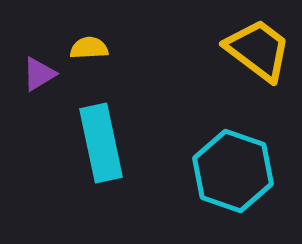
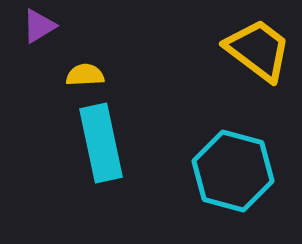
yellow semicircle: moved 4 px left, 27 px down
purple triangle: moved 48 px up
cyan hexagon: rotated 4 degrees counterclockwise
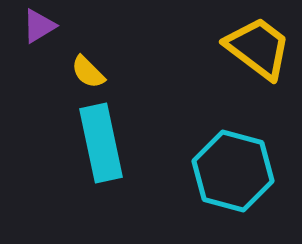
yellow trapezoid: moved 2 px up
yellow semicircle: moved 3 px right, 3 px up; rotated 132 degrees counterclockwise
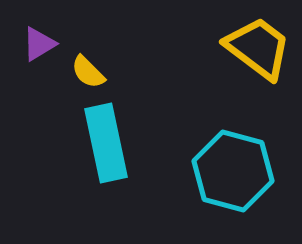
purple triangle: moved 18 px down
cyan rectangle: moved 5 px right
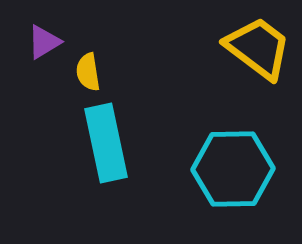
purple triangle: moved 5 px right, 2 px up
yellow semicircle: rotated 36 degrees clockwise
cyan hexagon: moved 2 px up; rotated 16 degrees counterclockwise
